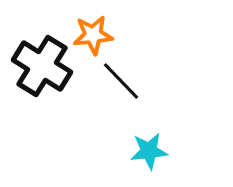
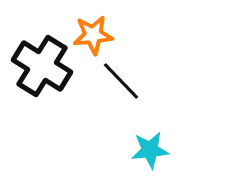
cyan star: moved 1 px right, 1 px up
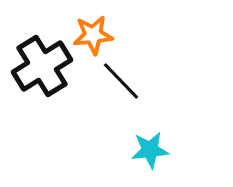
black cross: rotated 26 degrees clockwise
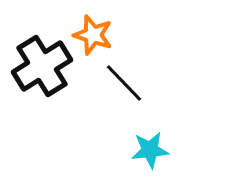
orange star: rotated 24 degrees clockwise
black line: moved 3 px right, 2 px down
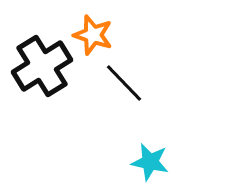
cyan star: moved 12 px down; rotated 18 degrees clockwise
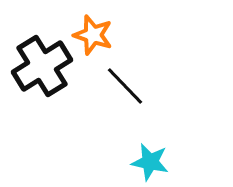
black line: moved 1 px right, 3 px down
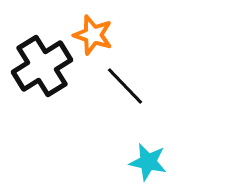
cyan star: moved 2 px left
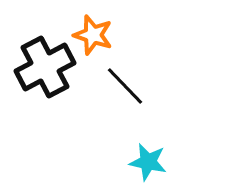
black cross: moved 3 px right, 1 px down; rotated 4 degrees clockwise
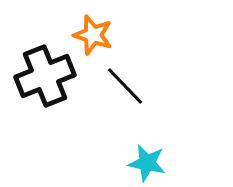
black cross: moved 9 px down; rotated 6 degrees clockwise
cyan star: moved 1 px left, 1 px down
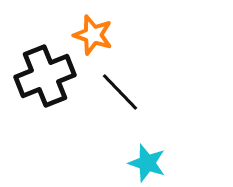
black line: moved 5 px left, 6 px down
cyan star: rotated 6 degrees clockwise
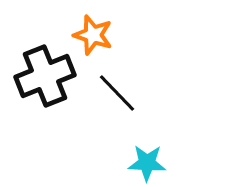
black line: moved 3 px left, 1 px down
cyan star: rotated 15 degrees counterclockwise
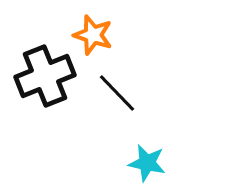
cyan star: rotated 9 degrees clockwise
